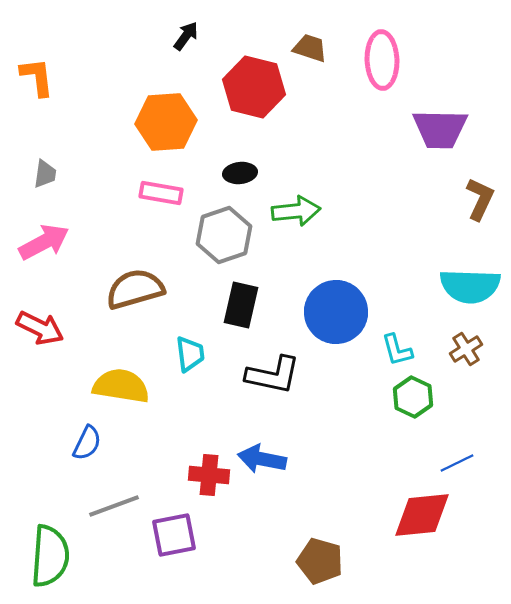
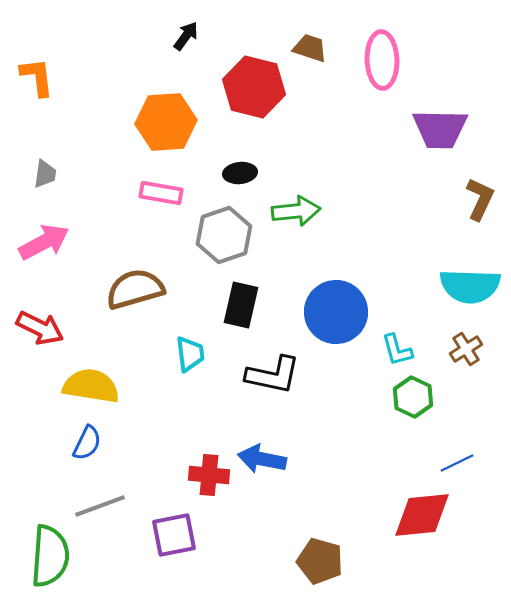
yellow semicircle: moved 30 px left
gray line: moved 14 px left
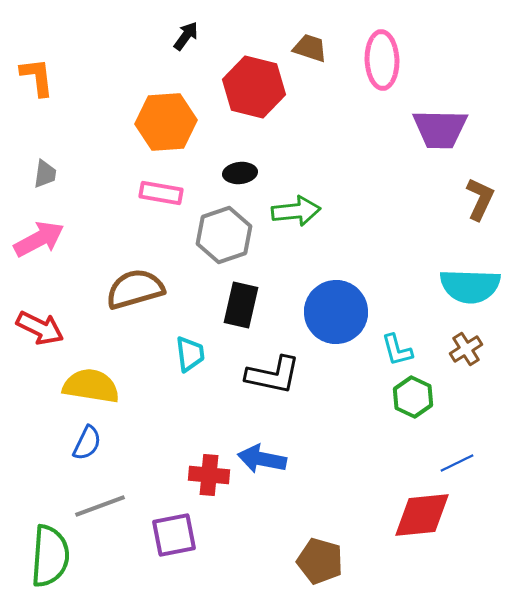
pink arrow: moved 5 px left, 3 px up
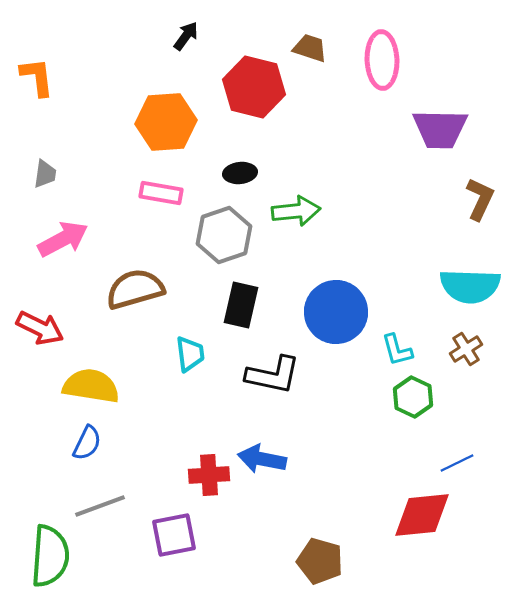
pink arrow: moved 24 px right
red cross: rotated 9 degrees counterclockwise
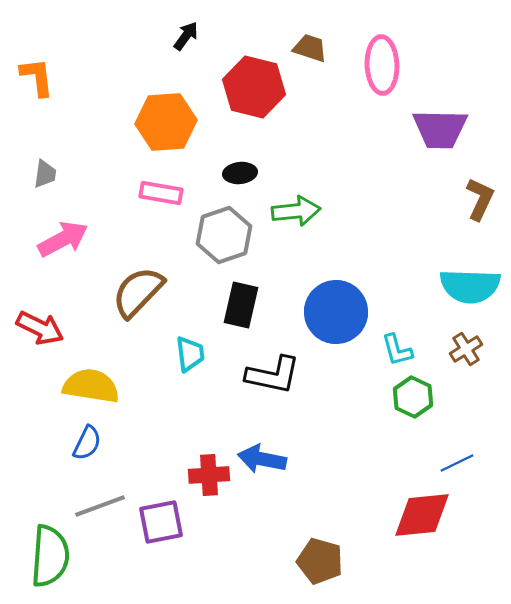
pink ellipse: moved 5 px down
brown semicircle: moved 3 px right, 3 px down; rotated 30 degrees counterclockwise
purple square: moved 13 px left, 13 px up
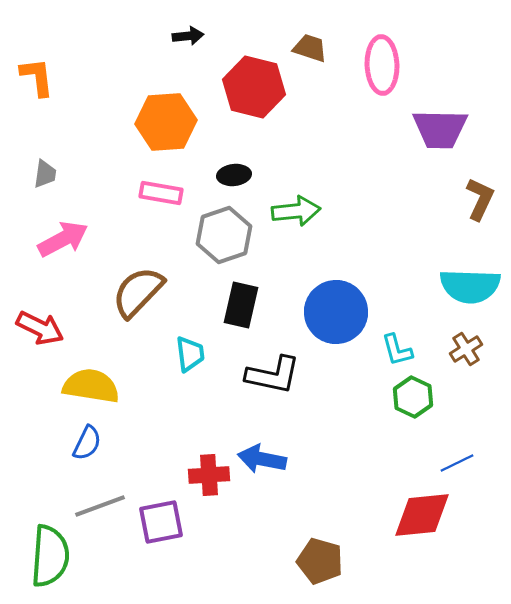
black arrow: moved 2 px right; rotated 48 degrees clockwise
black ellipse: moved 6 px left, 2 px down
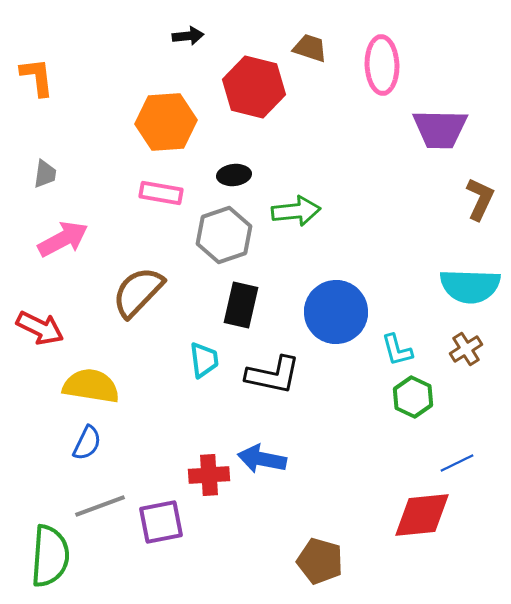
cyan trapezoid: moved 14 px right, 6 px down
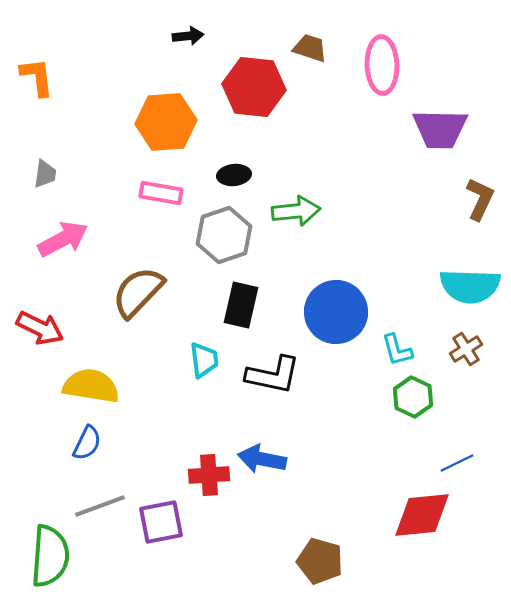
red hexagon: rotated 8 degrees counterclockwise
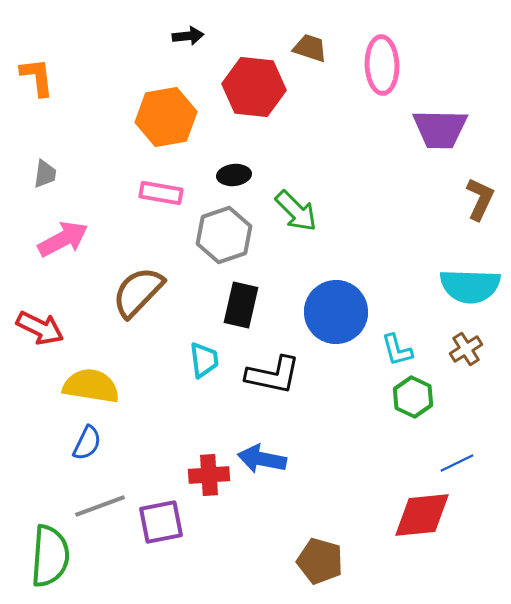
orange hexagon: moved 5 px up; rotated 6 degrees counterclockwise
green arrow: rotated 51 degrees clockwise
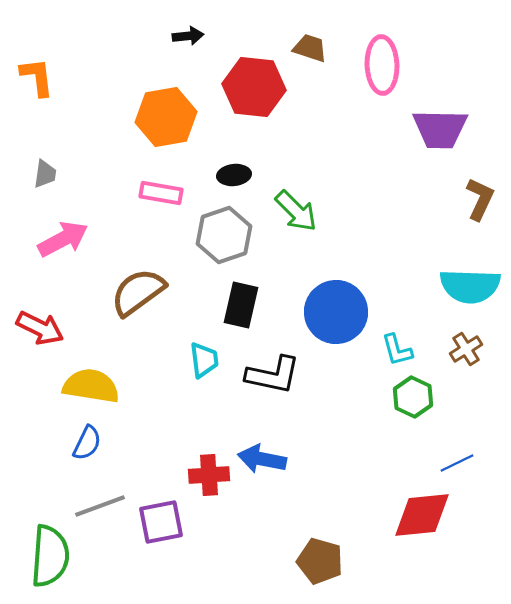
brown semicircle: rotated 10 degrees clockwise
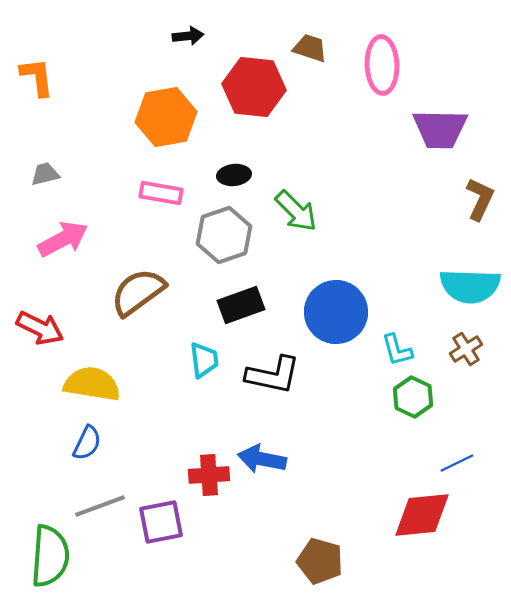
gray trapezoid: rotated 112 degrees counterclockwise
black rectangle: rotated 57 degrees clockwise
yellow semicircle: moved 1 px right, 2 px up
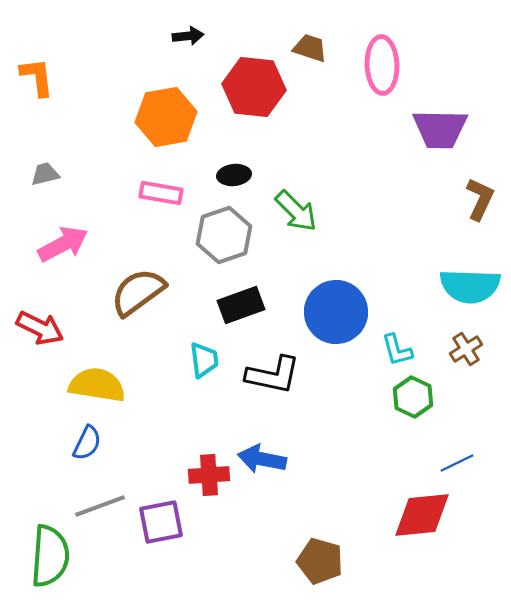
pink arrow: moved 5 px down
yellow semicircle: moved 5 px right, 1 px down
